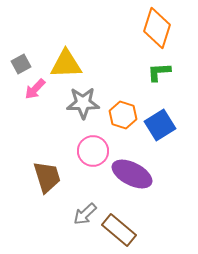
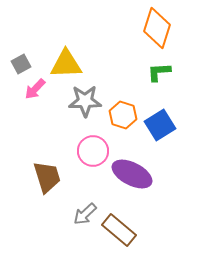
gray star: moved 2 px right, 2 px up
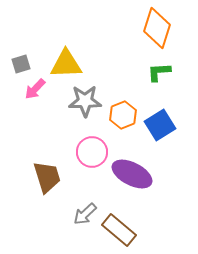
gray square: rotated 12 degrees clockwise
orange hexagon: rotated 20 degrees clockwise
pink circle: moved 1 px left, 1 px down
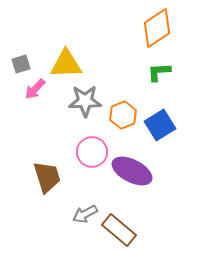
orange diamond: rotated 39 degrees clockwise
purple ellipse: moved 3 px up
gray arrow: rotated 15 degrees clockwise
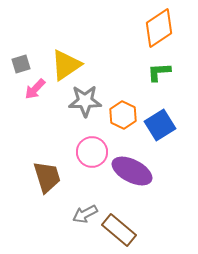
orange diamond: moved 2 px right
yellow triangle: moved 1 px down; rotated 32 degrees counterclockwise
orange hexagon: rotated 12 degrees counterclockwise
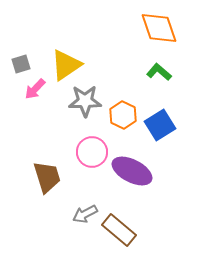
orange diamond: rotated 75 degrees counterclockwise
green L-shape: rotated 45 degrees clockwise
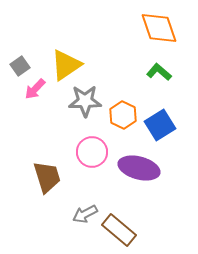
gray square: moved 1 px left, 2 px down; rotated 18 degrees counterclockwise
purple ellipse: moved 7 px right, 3 px up; rotated 12 degrees counterclockwise
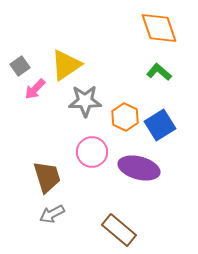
orange hexagon: moved 2 px right, 2 px down
gray arrow: moved 33 px left
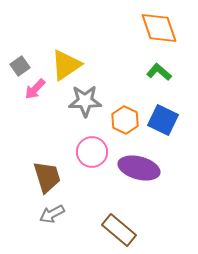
orange hexagon: moved 3 px down
blue square: moved 3 px right, 5 px up; rotated 32 degrees counterclockwise
